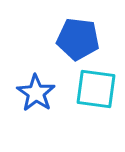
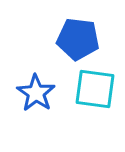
cyan square: moved 1 px left
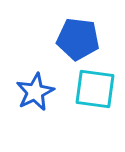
blue star: moved 1 px left, 1 px up; rotated 12 degrees clockwise
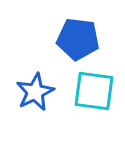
cyan square: moved 1 px left, 2 px down
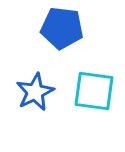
blue pentagon: moved 16 px left, 11 px up
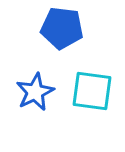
cyan square: moved 2 px left
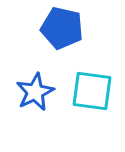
blue pentagon: rotated 6 degrees clockwise
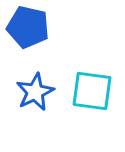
blue pentagon: moved 34 px left, 1 px up
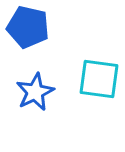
cyan square: moved 7 px right, 12 px up
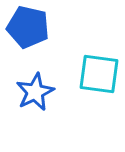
cyan square: moved 5 px up
